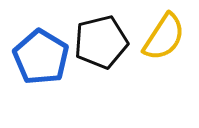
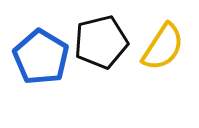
yellow semicircle: moved 1 px left, 10 px down
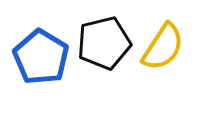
black pentagon: moved 3 px right, 1 px down
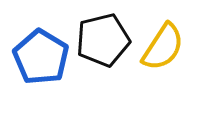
black pentagon: moved 1 px left, 3 px up
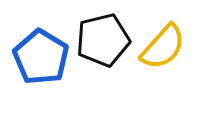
yellow semicircle: rotated 9 degrees clockwise
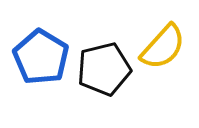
black pentagon: moved 1 px right, 29 px down
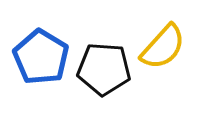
black pentagon: rotated 18 degrees clockwise
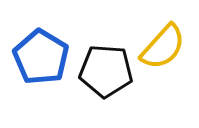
black pentagon: moved 2 px right, 2 px down
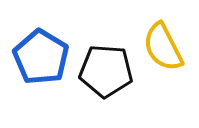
yellow semicircle: rotated 111 degrees clockwise
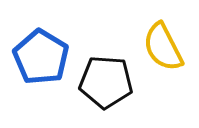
black pentagon: moved 11 px down
